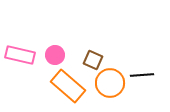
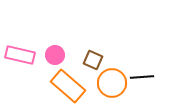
black line: moved 2 px down
orange circle: moved 2 px right
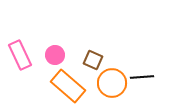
pink rectangle: rotated 52 degrees clockwise
